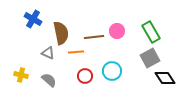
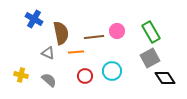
blue cross: moved 1 px right
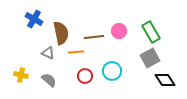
pink circle: moved 2 px right
black diamond: moved 2 px down
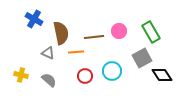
gray square: moved 8 px left
black diamond: moved 3 px left, 5 px up
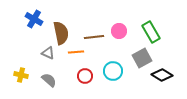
cyan circle: moved 1 px right
black diamond: rotated 25 degrees counterclockwise
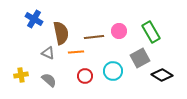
gray square: moved 2 px left
yellow cross: rotated 24 degrees counterclockwise
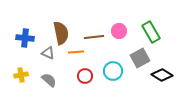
blue cross: moved 9 px left, 19 px down; rotated 24 degrees counterclockwise
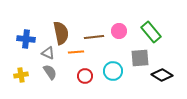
green rectangle: rotated 10 degrees counterclockwise
blue cross: moved 1 px right, 1 px down
gray square: rotated 24 degrees clockwise
gray semicircle: moved 1 px right, 8 px up; rotated 14 degrees clockwise
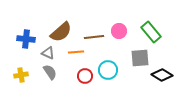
brown semicircle: moved 1 px up; rotated 60 degrees clockwise
cyan circle: moved 5 px left, 1 px up
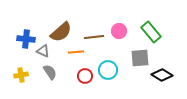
gray triangle: moved 5 px left, 2 px up
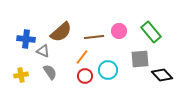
orange line: moved 6 px right, 5 px down; rotated 49 degrees counterclockwise
gray square: moved 1 px down
black diamond: rotated 15 degrees clockwise
